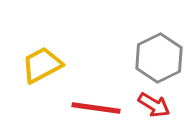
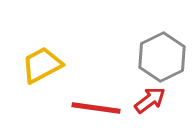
gray hexagon: moved 3 px right, 1 px up
red arrow: moved 4 px left, 5 px up; rotated 68 degrees counterclockwise
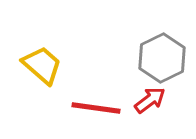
gray hexagon: moved 1 px down
yellow trapezoid: rotated 69 degrees clockwise
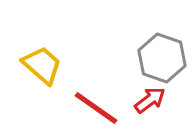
gray hexagon: rotated 15 degrees counterclockwise
red line: rotated 27 degrees clockwise
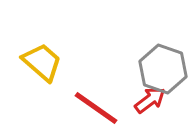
gray hexagon: moved 1 px right, 11 px down
yellow trapezoid: moved 3 px up
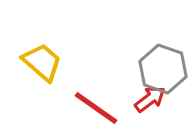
red arrow: moved 1 px up
